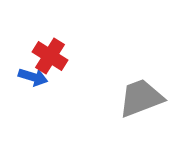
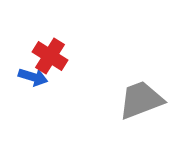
gray trapezoid: moved 2 px down
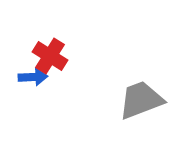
blue arrow: rotated 20 degrees counterclockwise
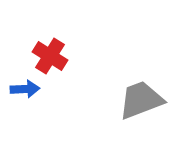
blue arrow: moved 8 px left, 12 px down
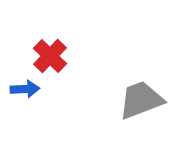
red cross: rotated 12 degrees clockwise
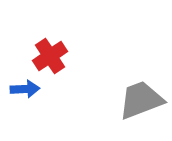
red cross: rotated 12 degrees clockwise
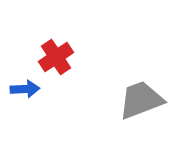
red cross: moved 6 px right, 1 px down
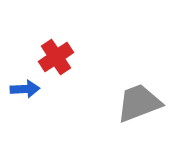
gray trapezoid: moved 2 px left, 3 px down
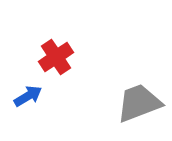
blue arrow: moved 3 px right, 7 px down; rotated 28 degrees counterclockwise
